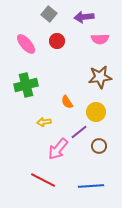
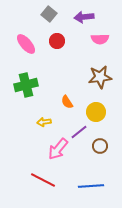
brown circle: moved 1 px right
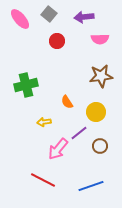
pink ellipse: moved 6 px left, 25 px up
brown star: moved 1 px right, 1 px up
purple line: moved 1 px down
blue line: rotated 15 degrees counterclockwise
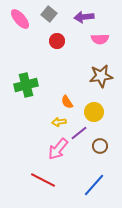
yellow circle: moved 2 px left
yellow arrow: moved 15 px right
blue line: moved 3 px right, 1 px up; rotated 30 degrees counterclockwise
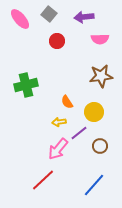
red line: rotated 70 degrees counterclockwise
